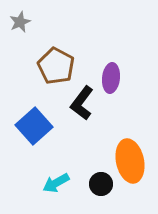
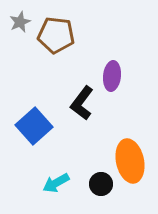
brown pentagon: moved 31 px up; rotated 21 degrees counterclockwise
purple ellipse: moved 1 px right, 2 px up
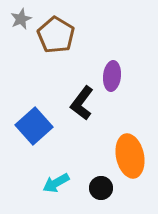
gray star: moved 1 px right, 3 px up
brown pentagon: rotated 24 degrees clockwise
orange ellipse: moved 5 px up
black circle: moved 4 px down
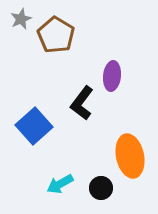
cyan arrow: moved 4 px right, 1 px down
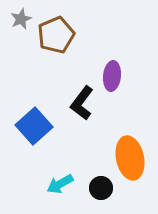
brown pentagon: rotated 18 degrees clockwise
orange ellipse: moved 2 px down
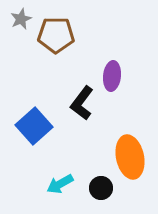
brown pentagon: rotated 24 degrees clockwise
orange ellipse: moved 1 px up
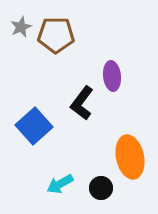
gray star: moved 8 px down
purple ellipse: rotated 12 degrees counterclockwise
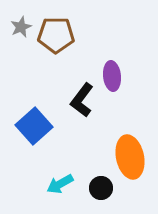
black L-shape: moved 3 px up
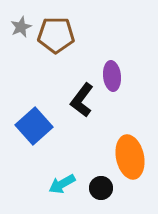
cyan arrow: moved 2 px right
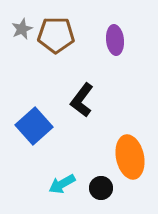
gray star: moved 1 px right, 2 px down
purple ellipse: moved 3 px right, 36 px up
